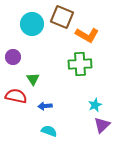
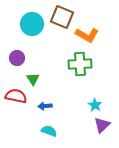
purple circle: moved 4 px right, 1 px down
cyan star: rotated 16 degrees counterclockwise
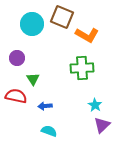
green cross: moved 2 px right, 4 px down
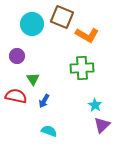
purple circle: moved 2 px up
blue arrow: moved 1 px left, 5 px up; rotated 56 degrees counterclockwise
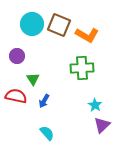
brown square: moved 3 px left, 8 px down
cyan semicircle: moved 2 px left, 2 px down; rotated 28 degrees clockwise
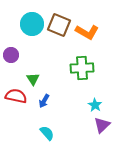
orange L-shape: moved 3 px up
purple circle: moved 6 px left, 1 px up
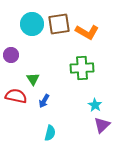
brown square: moved 1 px up; rotated 30 degrees counterclockwise
cyan semicircle: moved 3 px right; rotated 56 degrees clockwise
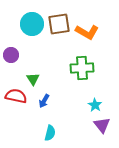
purple triangle: rotated 24 degrees counterclockwise
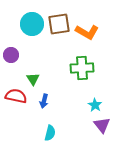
blue arrow: rotated 16 degrees counterclockwise
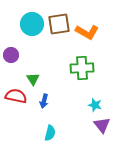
cyan star: rotated 16 degrees counterclockwise
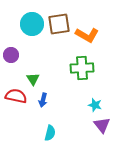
orange L-shape: moved 3 px down
blue arrow: moved 1 px left, 1 px up
